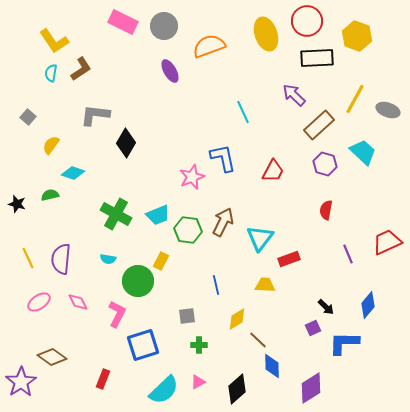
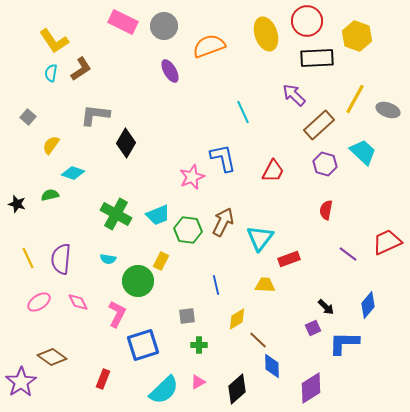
purple line at (348, 254): rotated 30 degrees counterclockwise
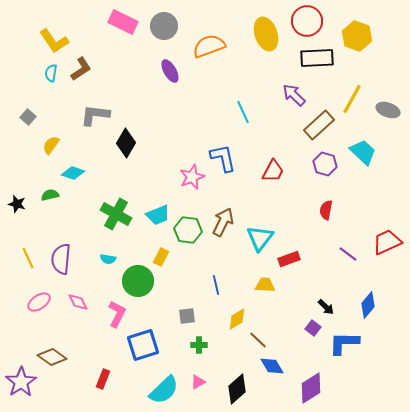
yellow line at (355, 99): moved 3 px left
yellow rectangle at (161, 261): moved 4 px up
purple square at (313, 328): rotated 28 degrees counterclockwise
blue diamond at (272, 366): rotated 30 degrees counterclockwise
